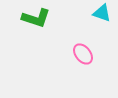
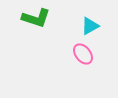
cyan triangle: moved 12 px left, 13 px down; rotated 48 degrees counterclockwise
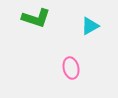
pink ellipse: moved 12 px left, 14 px down; rotated 25 degrees clockwise
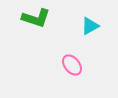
pink ellipse: moved 1 px right, 3 px up; rotated 25 degrees counterclockwise
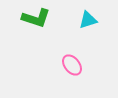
cyan triangle: moved 2 px left, 6 px up; rotated 12 degrees clockwise
